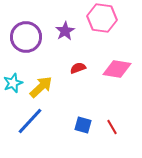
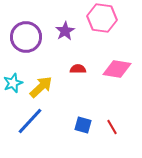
red semicircle: moved 1 px down; rotated 21 degrees clockwise
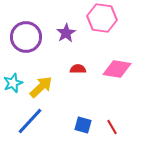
purple star: moved 1 px right, 2 px down
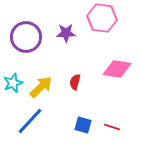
purple star: rotated 30 degrees clockwise
red semicircle: moved 3 px left, 13 px down; rotated 77 degrees counterclockwise
red line: rotated 42 degrees counterclockwise
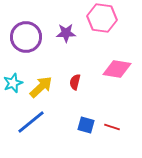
blue line: moved 1 px right, 1 px down; rotated 8 degrees clockwise
blue square: moved 3 px right
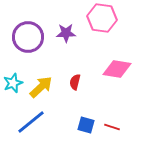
purple circle: moved 2 px right
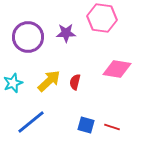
yellow arrow: moved 8 px right, 6 px up
